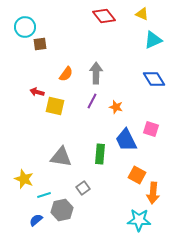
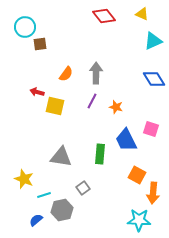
cyan triangle: moved 1 px down
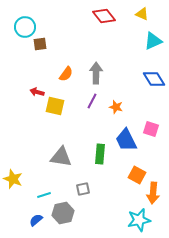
yellow star: moved 11 px left
gray square: moved 1 px down; rotated 24 degrees clockwise
gray hexagon: moved 1 px right, 3 px down
cyan star: rotated 15 degrees counterclockwise
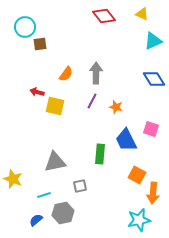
gray triangle: moved 6 px left, 5 px down; rotated 20 degrees counterclockwise
gray square: moved 3 px left, 3 px up
